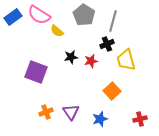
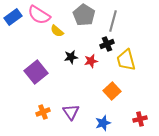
purple square: rotated 30 degrees clockwise
orange cross: moved 3 px left
blue star: moved 3 px right, 4 px down
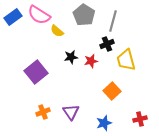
blue star: moved 1 px right
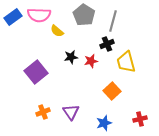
pink semicircle: rotated 30 degrees counterclockwise
yellow trapezoid: moved 2 px down
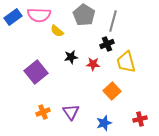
red star: moved 2 px right, 3 px down; rotated 16 degrees clockwise
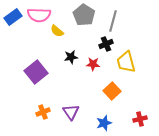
black cross: moved 1 px left
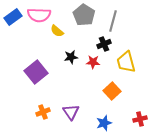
black cross: moved 2 px left
red star: moved 2 px up
